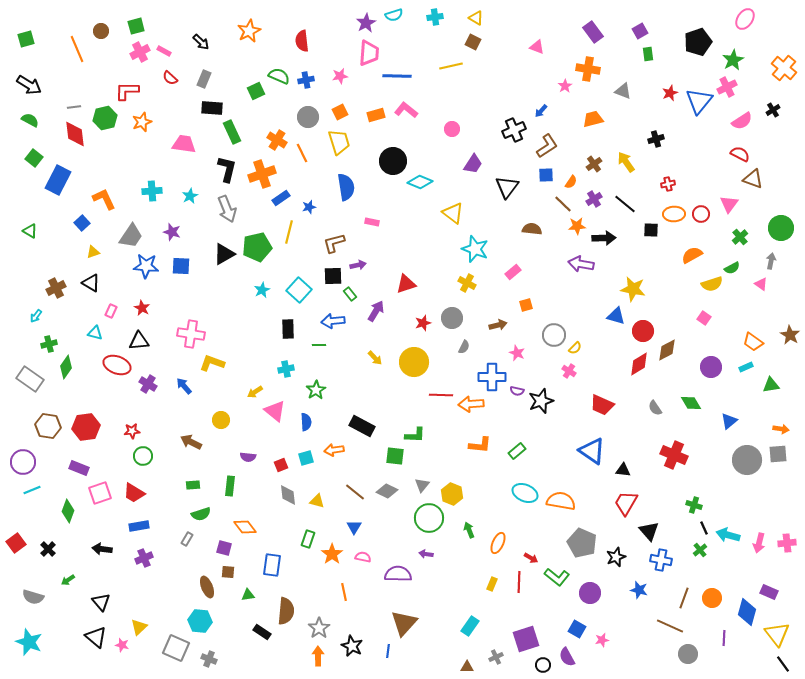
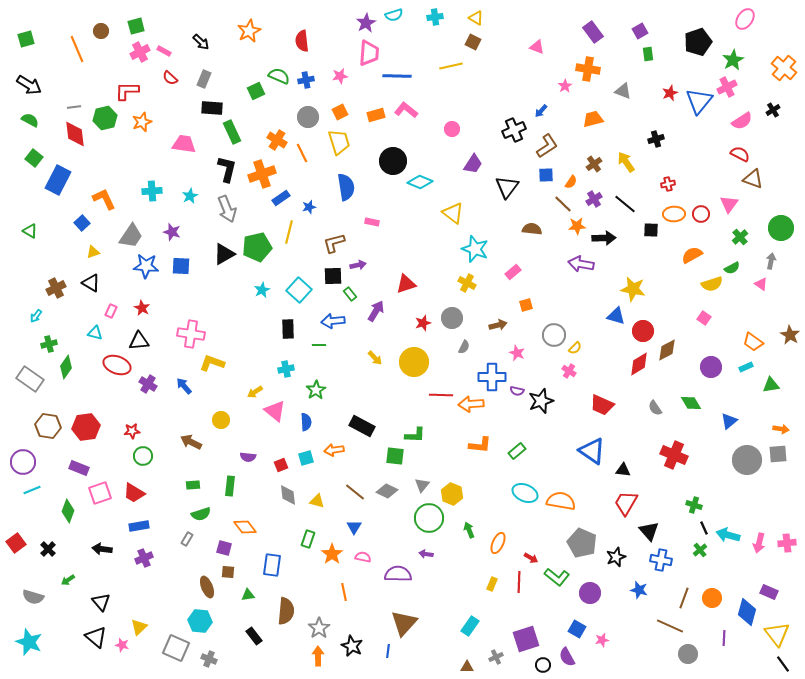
black rectangle at (262, 632): moved 8 px left, 4 px down; rotated 18 degrees clockwise
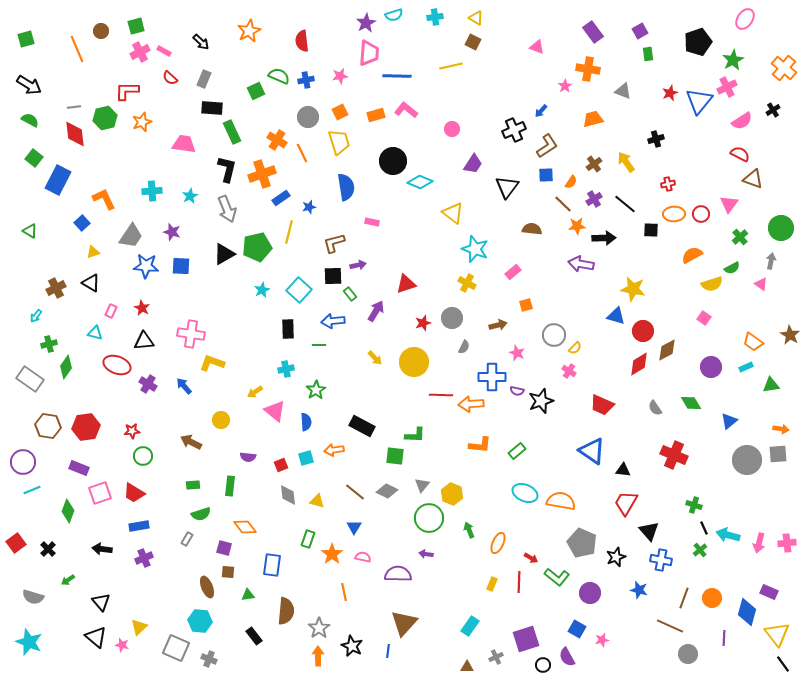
black triangle at (139, 341): moved 5 px right
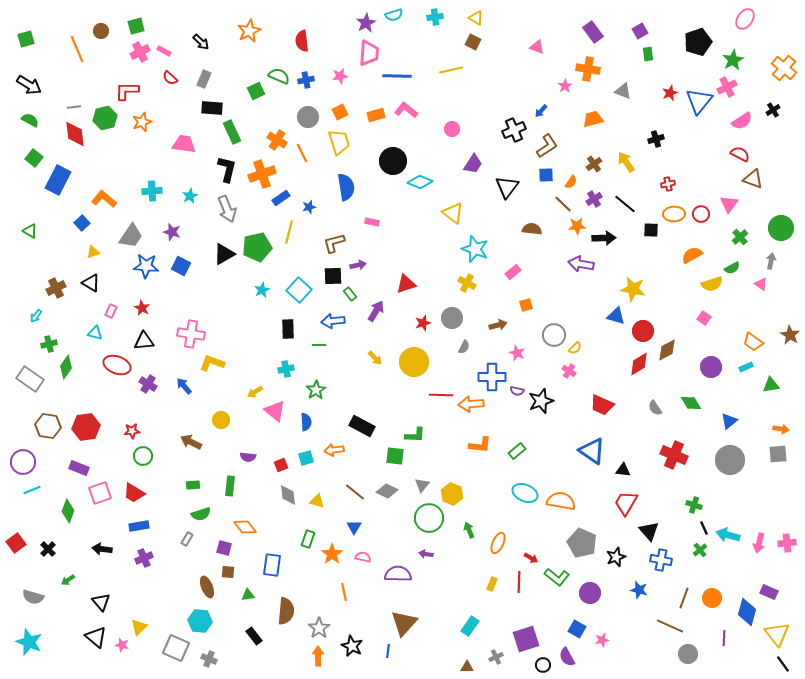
yellow line at (451, 66): moved 4 px down
orange L-shape at (104, 199): rotated 25 degrees counterclockwise
blue square at (181, 266): rotated 24 degrees clockwise
gray circle at (747, 460): moved 17 px left
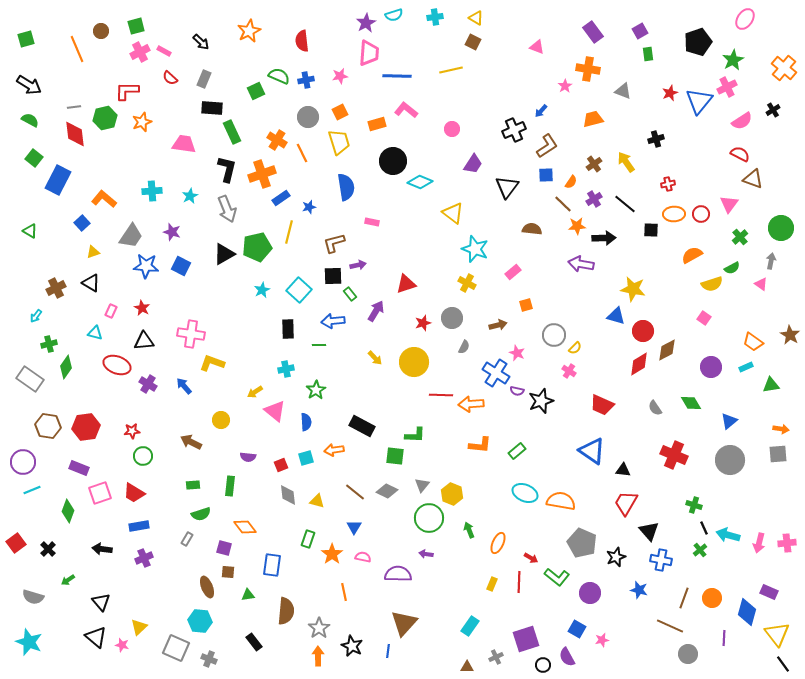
orange rectangle at (376, 115): moved 1 px right, 9 px down
blue cross at (492, 377): moved 4 px right, 4 px up; rotated 32 degrees clockwise
black rectangle at (254, 636): moved 6 px down
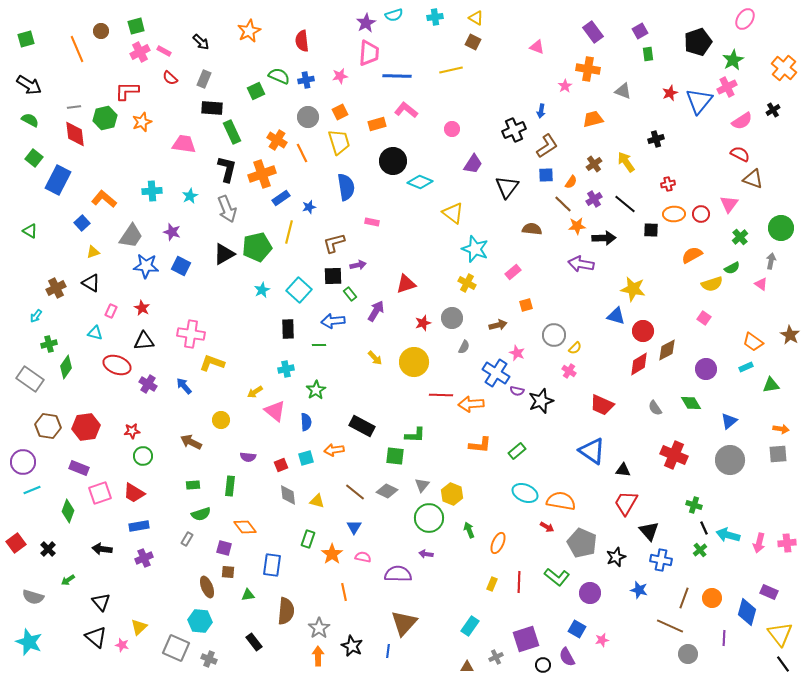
blue arrow at (541, 111): rotated 32 degrees counterclockwise
purple circle at (711, 367): moved 5 px left, 2 px down
red arrow at (531, 558): moved 16 px right, 31 px up
yellow triangle at (777, 634): moved 3 px right
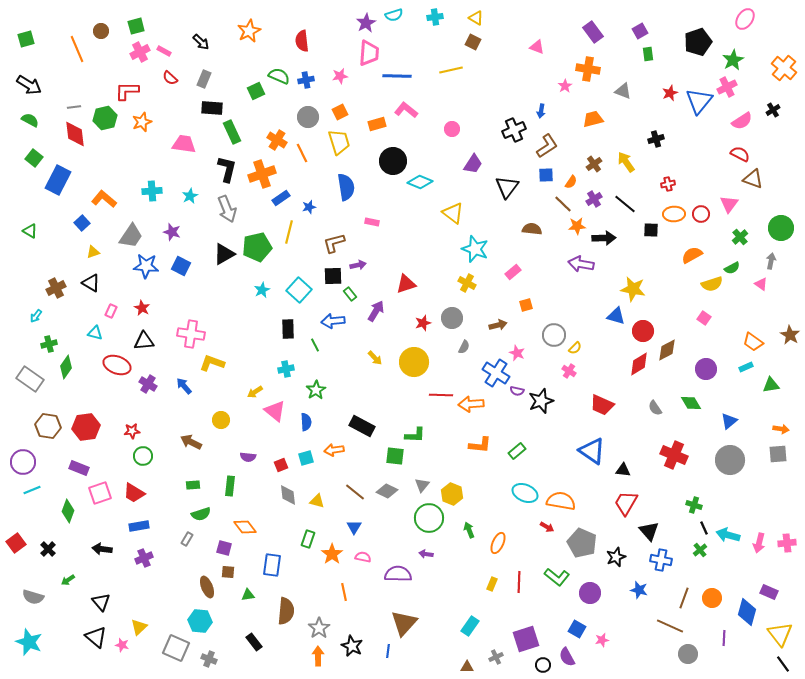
green line at (319, 345): moved 4 px left; rotated 64 degrees clockwise
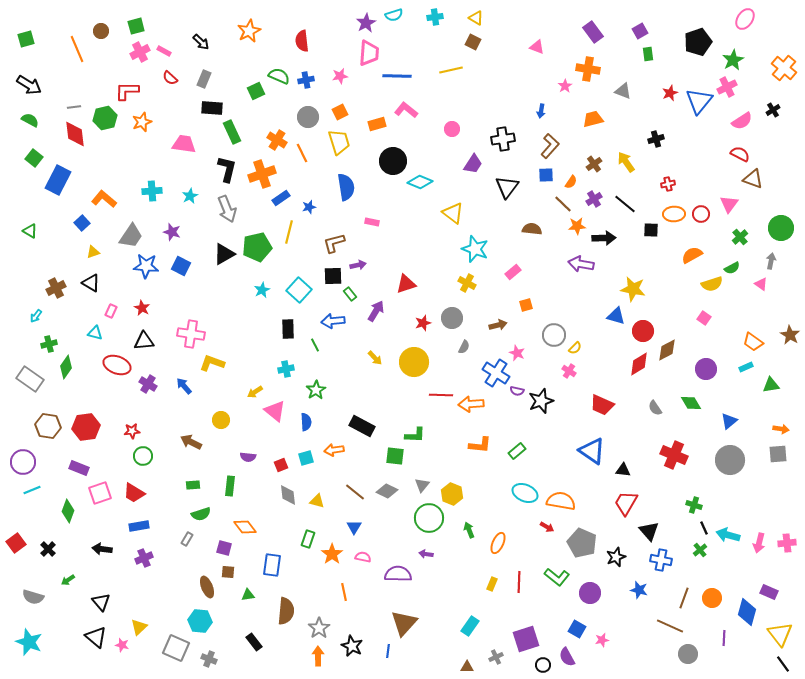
black cross at (514, 130): moved 11 px left, 9 px down; rotated 15 degrees clockwise
brown L-shape at (547, 146): moved 3 px right; rotated 15 degrees counterclockwise
